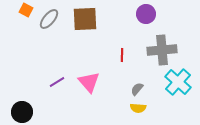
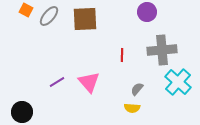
purple circle: moved 1 px right, 2 px up
gray ellipse: moved 3 px up
yellow semicircle: moved 6 px left
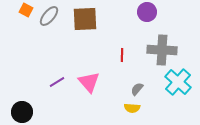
gray cross: rotated 8 degrees clockwise
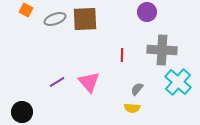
gray ellipse: moved 6 px right, 3 px down; rotated 30 degrees clockwise
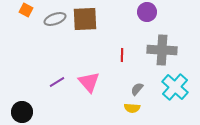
cyan cross: moved 3 px left, 5 px down
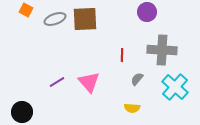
gray semicircle: moved 10 px up
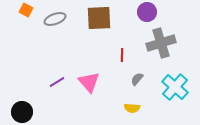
brown square: moved 14 px right, 1 px up
gray cross: moved 1 px left, 7 px up; rotated 20 degrees counterclockwise
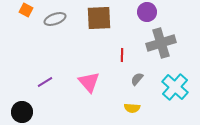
purple line: moved 12 px left
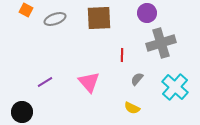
purple circle: moved 1 px down
yellow semicircle: rotated 21 degrees clockwise
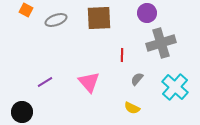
gray ellipse: moved 1 px right, 1 px down
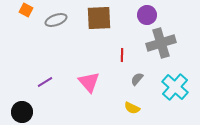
purple circle: moved 2 px down
